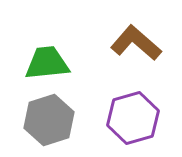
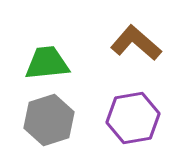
purple hexagon: rotated 6 degrees clockwise
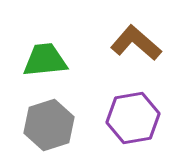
green trapezoid: moved 2 px left, 3 px up
gray hexagon: moved 5 px down
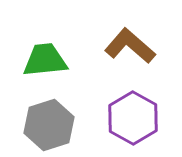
brown L-shape: moved 6 px left, 3 px down
purple hexagon: rotated 21 degrees counterclockwise
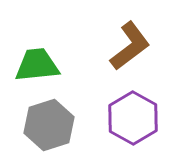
brown L-shape: rotated 102 degrees clockwise
green trapezoid: moved 8 px left, 5 px down
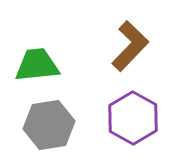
brown L-shape: rotated 9 degrees counterclockwise
gray hexagon: rotated 9 degrees clockwise
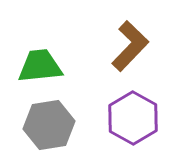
green trapezoid: moved 3 px right, 1 px down
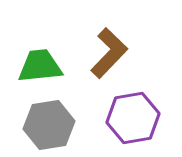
brown L-shape: moved 21 px left, 7 px down
purple hexagon: rotated 21 degrees clockwise
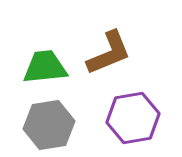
brown L-shape: rotated 24 degrees clockwise
green trapezoid: moved 5 px right, 1 px down
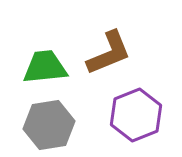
purple hexagon: moved 3 px right, 3 px up; rotated 12 degrees counterclockwise
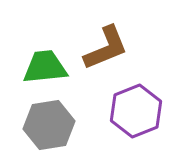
brown L-shape: moved 3 px left, 5 px up
purple hexagon: moved 4 px up
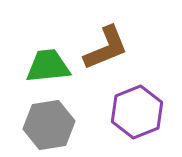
green trapezoid: moved 3 px right, 1 px up
purple hexagon: moved 1 px right, 1 px down
